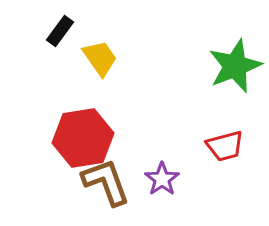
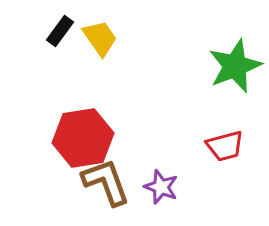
yellow trapezoid: moved 20 px up
purple star: moved 1 px left, 8 px down; rotated 16 degrees counterclockwise
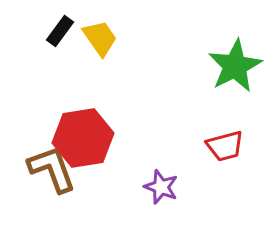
green star: rotated 6 degrees counterclockwise
brown L-shape: moved 54 px left, 13 px up
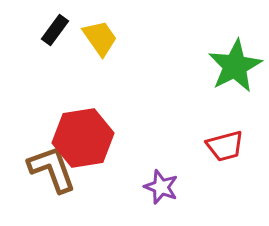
black rectangle: moved 5 px left, 1 px up
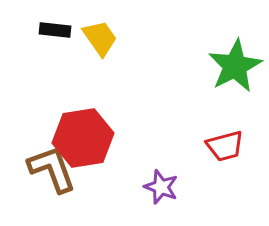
black rectangle: rotated 60 degrees clockwise
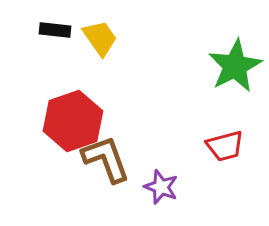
red hexagon: moved 10 px left, 17 px up; rotated 10 degrees counterclockwise
brown L-shape: moved 54 px right, 10 px up
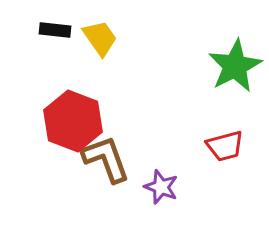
red hexagon: rotated 20 degrees counterclockwise
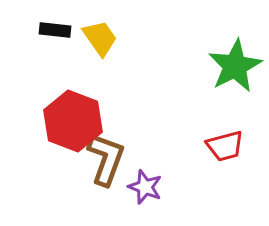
brown L-shape: rotated 40 degrees clockwise
purple star: moved 16 px left
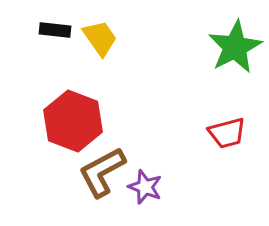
green star: moved 19 px up
red trapezoid: moved 2 px right, 13 px up
brown L-shape: moved 4 px left, 13 px down; rotated 138 degrees counterclockwise
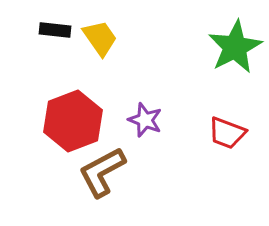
red hexagon: rotated 18 degrees clockwise
red trapezoid: rotated 36 degrees clockwise
purple star: moved 67 px up
